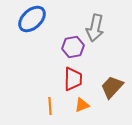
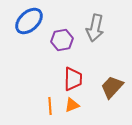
blue ellipse: moved 3 px left, 2 px down
purple hexagon: moved 11 px left, 7 px up
orange triangle: moved 10 px left
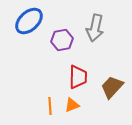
red trapezoid: moved 5 px right, 2 px up
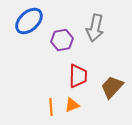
red trapezoid: moved 1 px up
orange line: moved 1 px right, 1 px down
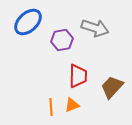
blue ellipse: moved 1 px left, 1 px down
gray arrow: rotated 84 degrees counterclockwise
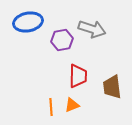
blue ellipse: rotated 32 degrees clockwise
gray arrow: moved 3 px left, 1 px down
brown trapezoid: rotated 50 degrees counterclockwise
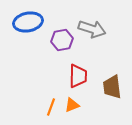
orange line: rotated 24 degrees clockwise
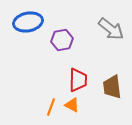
gray arrow: moved 19 px right; rotated 20 degrees clockwise
red trapezoid: moved 4 px down
orange triangle: rotated 49 degrees clockwise
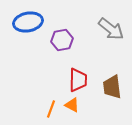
orange line: moved 2 px down
